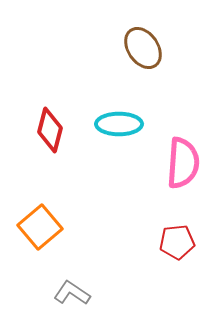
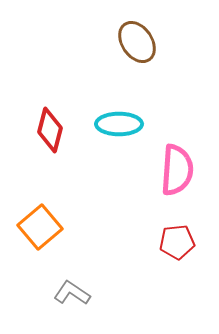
brown ellipse: moved 6 px left, 6 px up
pink semicircle: moved 6 px left, 7 px down
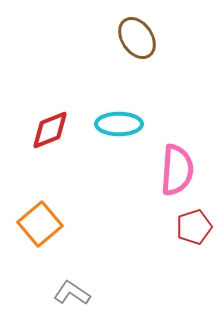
brown ellipse: moved 4 px up
red diamond: rotated 54 degrees clockwise
orange square: moved 3 px up
red pentagon: moved 17 px right, 15 px up; rotated 12 degrees counterclockwise
